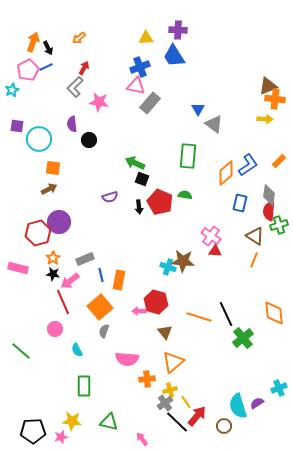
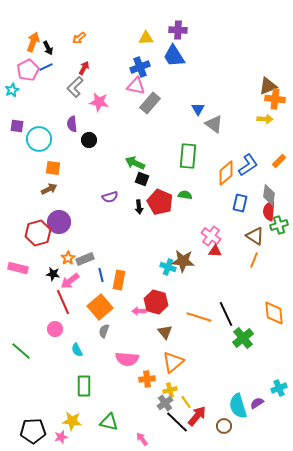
orange star at (53, 258): moved 15 px right
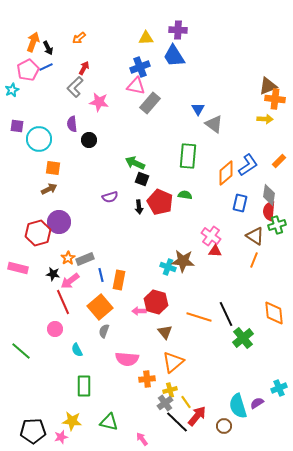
green cross at (279, 225): moved 2 px left
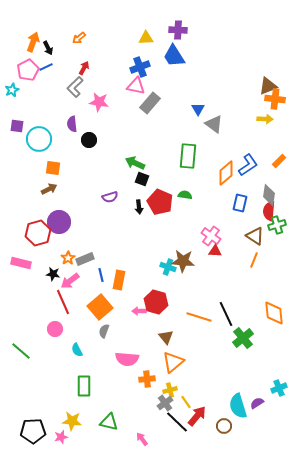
pink rectangle at (18, 268): moved 3 px right, 5 px up
brown triangle at (165, 332): moved 1 px right, 5 px down
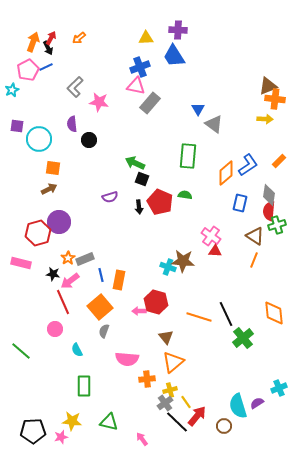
red arrow at (84, 68): moved 33 px left, 30 px up
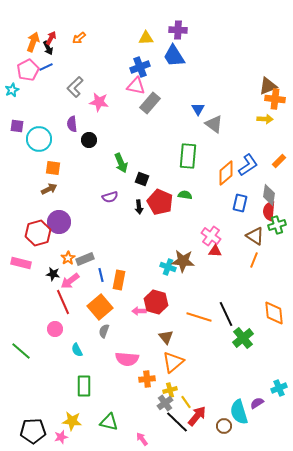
green arrow at (135, 163): moved 14 px left; rotated 138 degrees counterclockwise
cyan semicircle at (238, 406): moved 1 px right, 6 px down
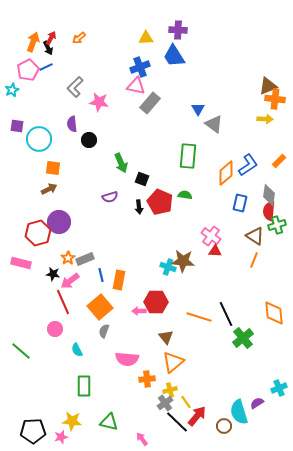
red hexagon at (156, 302): rotated 15 degrees counterclockwise
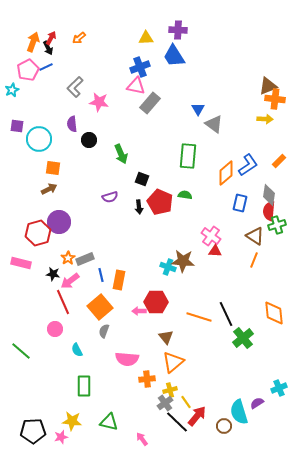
green arrow at (121, 163): moved 9 px up
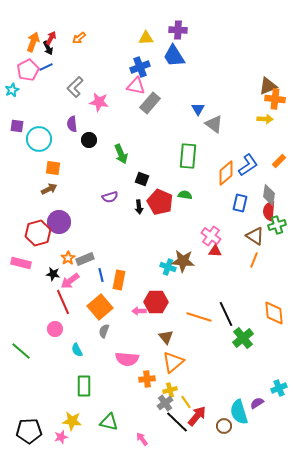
black pentagon at (33, 431): moved 4 px left
